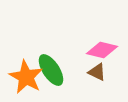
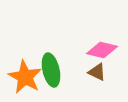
green ellipse: rotated 20 degrees clockwise
orange star: moved 1 px left
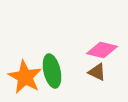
green ellipse: moved 1 px right, 1 px down
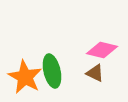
brown triangle: moved 2 px left, 1 px down
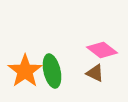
pink diamond: rotated 24 degrees clockwise
orange star: moved 6 px up; rotated 8 degrees clockwise
